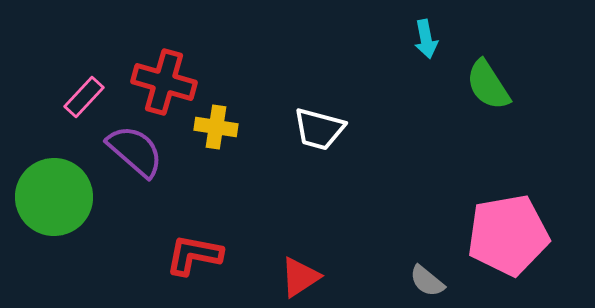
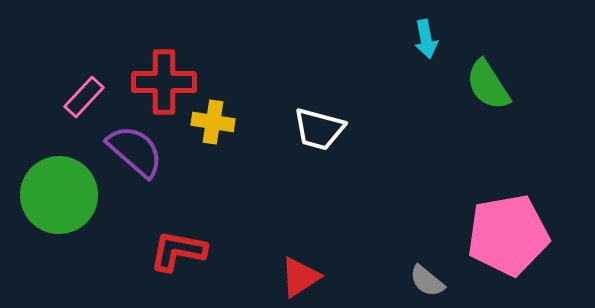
red cross: rotated 16 degrees counterclockwise
yellow cross: moved 3 px left, 5 px up
green circle: moved 5 px right, 2 px up
red L-shape: moved 16 px left, 4 px up
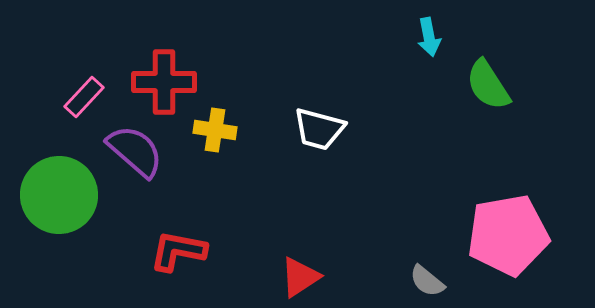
cyan arrow: moved 3 px right, 2 px up
yellow cross: moved 2 px right, 8 px down
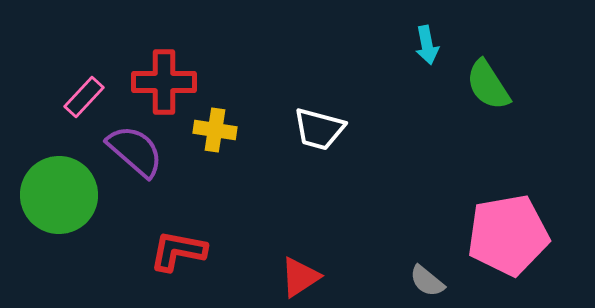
cyan arrow: moved 2 px left, 8 px down
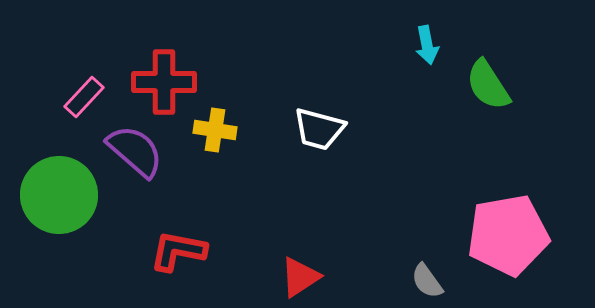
gray semicircle: rotated 15 degrees clockwise
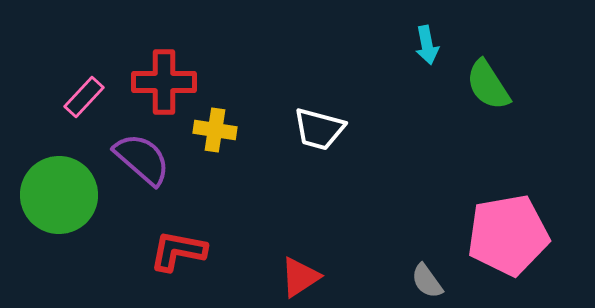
purple semicircle: moved 7 px right, 8 px down
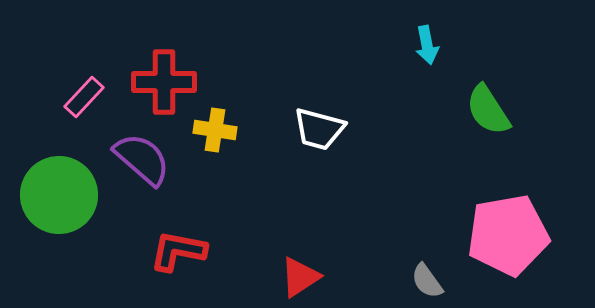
green semicircle: moved 25 px down
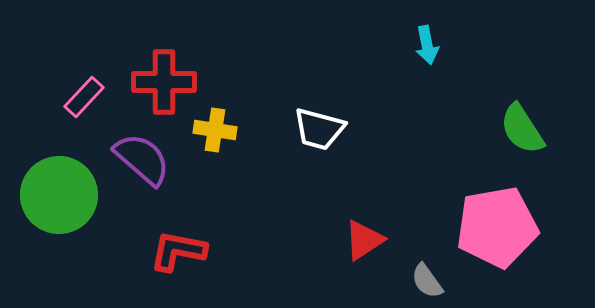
green semicircle: moved 34 px right, 19 px down
pink pentagon: moved 11 px left, 8 px up
red triangle: moved 64 px right, 37 px up
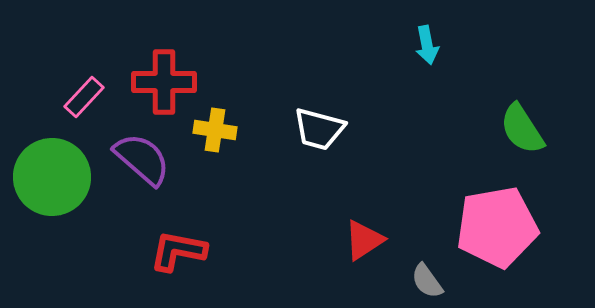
green circle: moved 7 px left, 18 px up
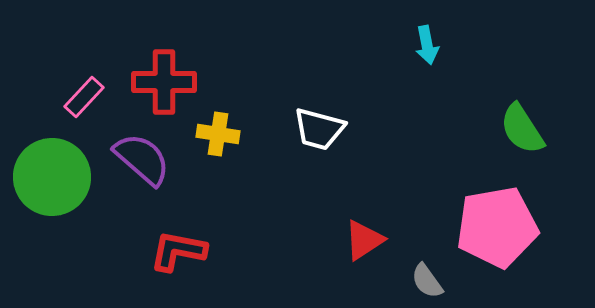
yellow cross: moved 3 px right, 4 px down
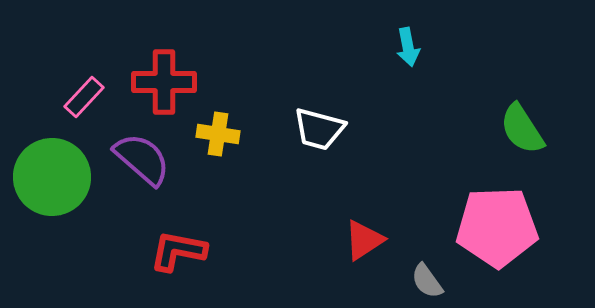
cyan arrow: moved 19 px left, 2 px down
pink pentagon: rotated 8 degrees clockwise
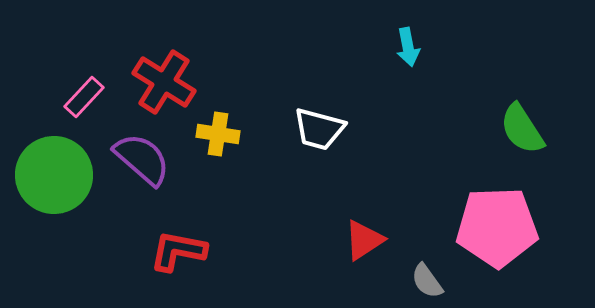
red cross: rotated 32 degrees clockwise
green circle: moved 2 px right, 2 px up
